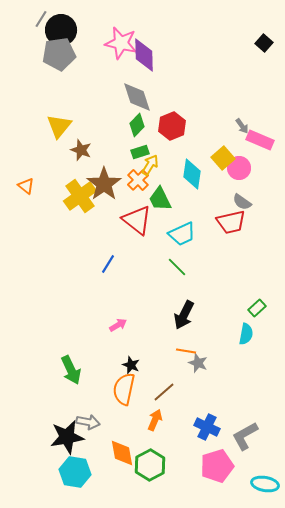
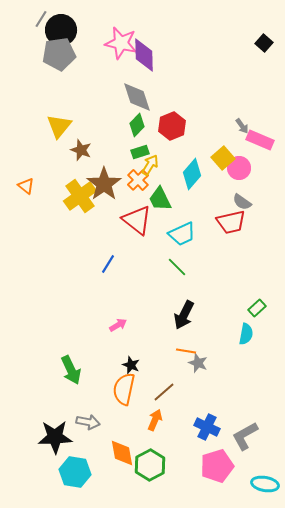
cyan diamond at (192, 174): rotated 32 degrees clockwise
black star at (67, 437): moved 12 px left; rotated 8 degrees clockwise
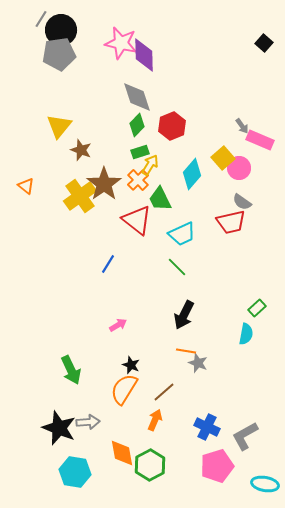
orange semicircle at (124, 389): rotated 20 degrees clockwise
gray arrow at (88, 422): rotated 15 degrees counterclockwise
black star at (55, 437): moved 4 px right, 9 px up; rotated 24 degrees clockwise
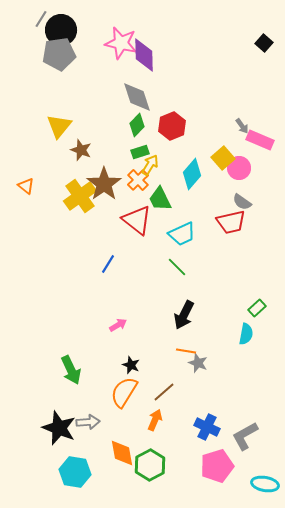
orange semicircle at (124, 389): moved 3 px down
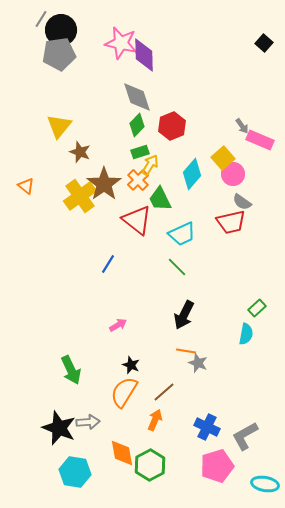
brown star at (81, 150): moved 1 px left, 2 px down
pink circle at (239, 168): moved 6 px left, 6 px down
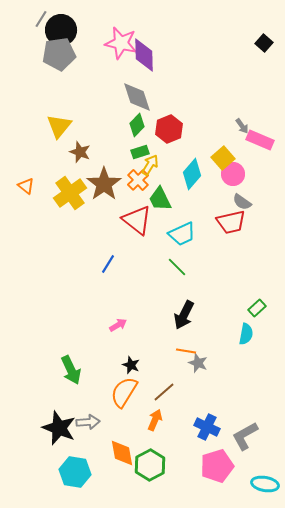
red hexagon at (172, 126): moved 3 px left, 3 px down
yellow cross at (80, 196): moved 10 px left, 3 px up
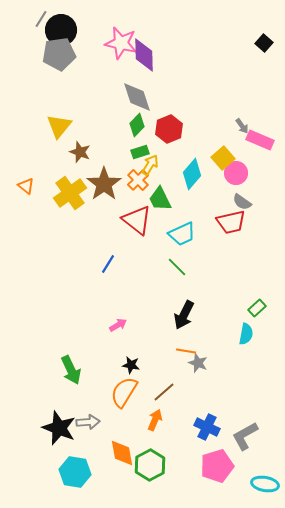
pink circle at (233, 174): moved 3 px right, 1 px up
black star at (131, 365): rotated 12 degrees counterclockwise
